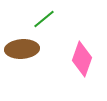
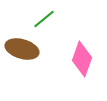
brown ellipse: rotated 20 degrees clockwise
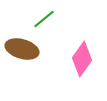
pink diamond: rotated 16 degrees clockwise
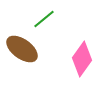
brown ellipse: rotated 20 degrees clockwise
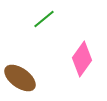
brown ellipse: moved 2 px left, 29 px down
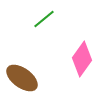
brown ellipse: moved 2 px right
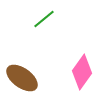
pink diamond: moved 13 px down
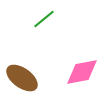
pink diamond: rotated 44 degrees clockwise
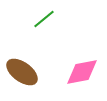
brown ellipse: moved 6 px up
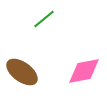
pink diamond: moved 2 px right, 1 px up
